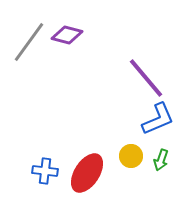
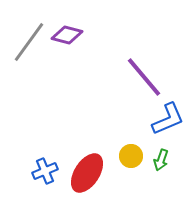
purple line: moved 2 px left, 1 px up
blue L-shape: moved 10 px right
blue cross: rotated 30 degrees counterclockwise
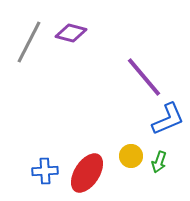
purple diamond: moved 4 px right, 2 px up
gray line: rotated 9 degrees counterclockwise
green arrow: moved 2 px left, 2 px down
blue cross: rotated 20 degrees clockwise
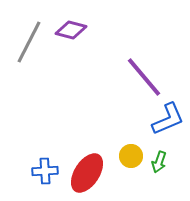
purple diamond: moved 3 px up
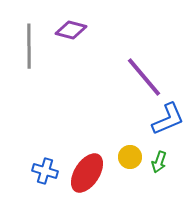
gray line: moved 4 px down; rotated 27 degrees counterclockwise
yellow circle: moved 1 px left, 1 px down
blue cross: rotated 20 degrees clockwise
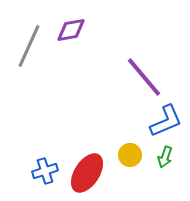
purple diamond: rotated 24 degrees counterclockwise
gray line: rotated 24 degrees clockwise
blue L-shape: moved 2 px left, 2 px down
yellow circle: moved 2 px up
green arrow: moved 6 px right, 5 px up
blue cross: rotated 35 degrees counterclockwise
